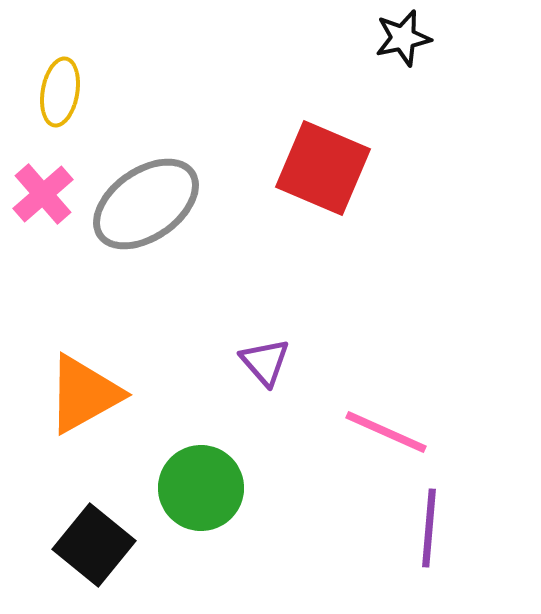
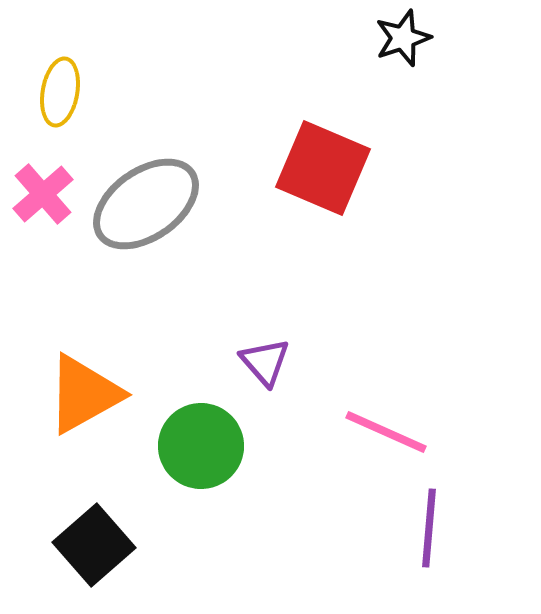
black star: rotated 6 degrees counterclockwise
green circle: moved 42 px up
black square: rotated 10 degrees clockwise
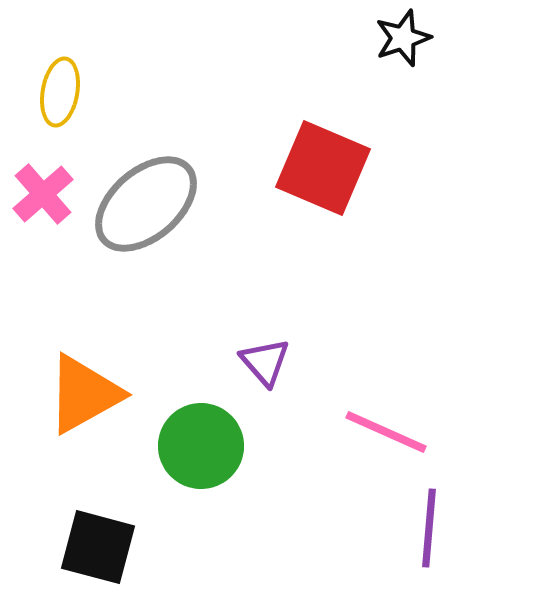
gray ellipse: rotated 6 degrees counterclockwise
black square: moved 4 px right, 2 px down; rotated 34 degrees counterclockwise
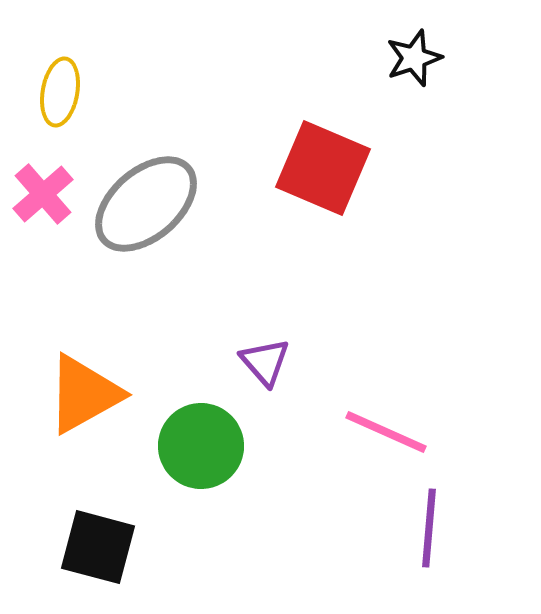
black star: moved 11 px right, 20 px down
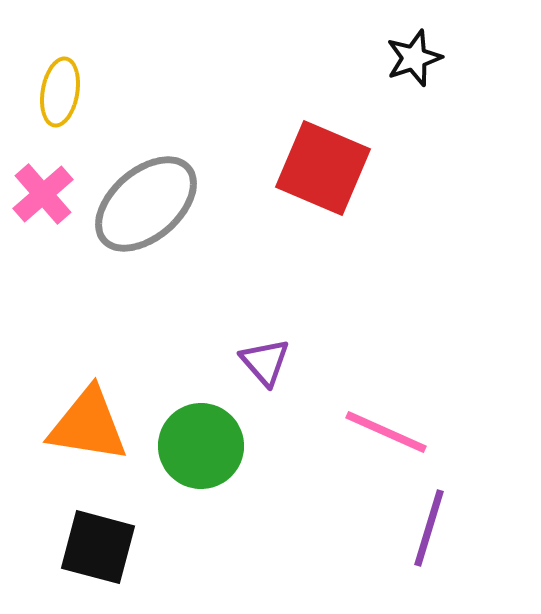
orange triangle: moved 4 px right, 31 px down; rotated 38 degrees clockwise
purple line: rotated 12 degrees clockwise
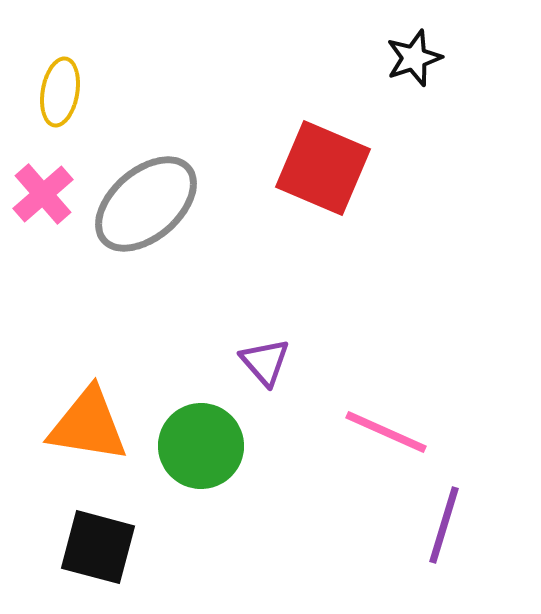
purple line: moved 15 px right, 3 px up
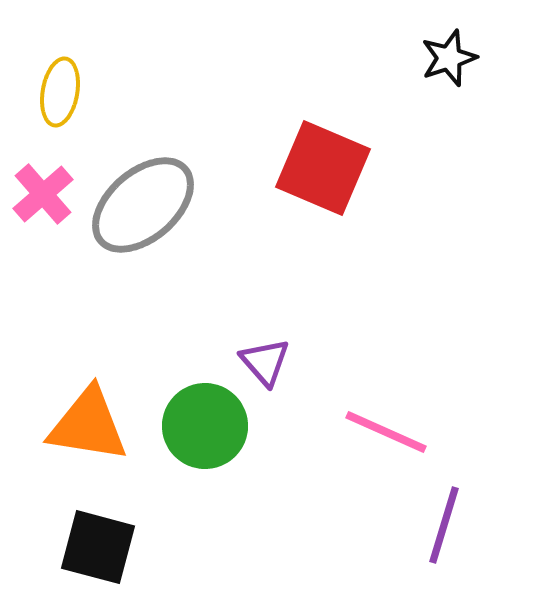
black star: moved 35 px right
gray ellipse: moved 3 px left, 1 px down
green circle: moved 4 px right, 20 px up
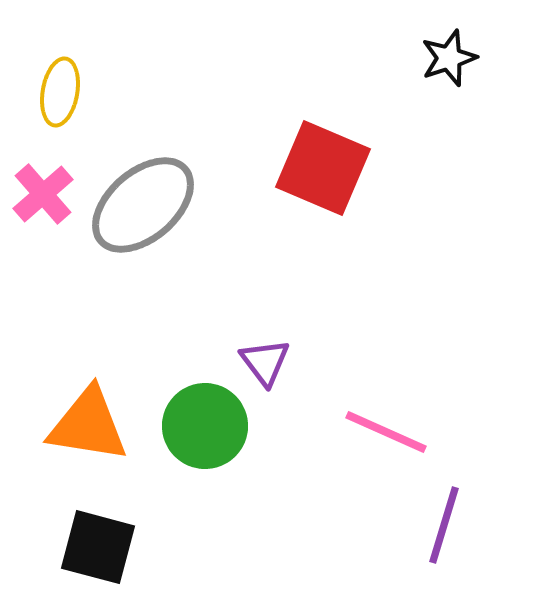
purple triangle: rotated 4 degrees clockwise
